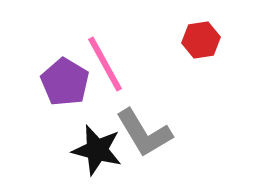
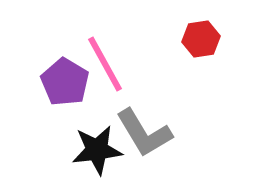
red hexagon: moved 1 px up
black star: rotated 21 degrees counterclockwise
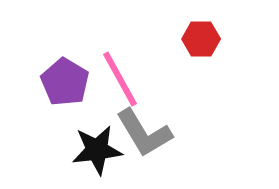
red hexagon: rotated 9 degrees clockwise
pink line: moved 15 px right, 15 px down
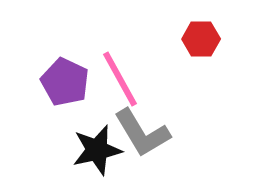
purple pentagon: rotated 6 degrees counterclockwise
gray L-shape: moved 2 px left
black star: rotated 6 degrees counterclockwise
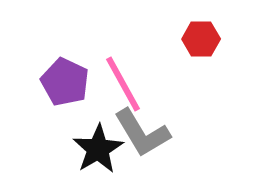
pink line: moved 3 px right, 5 px down
black star: moved 1 px right, 1 px up; rotated 18 degrees counterclockwise
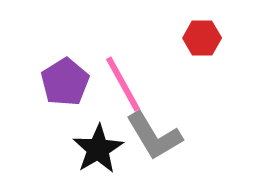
red hexagon: moved 1 px right, 1 px up
purple pentagon: rotated 15 degrees clockwise
gray L-shape: moved 12 px right, 3 px down
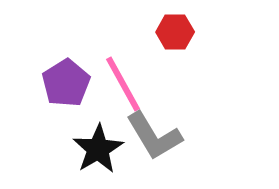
red hexagon: moved 27 px left, 6 px up
purple pentagon: moved 1 px right, 1 px down
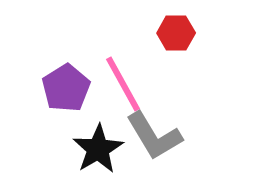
red hexagon: moved 1 px right, 1 px down
purple pentagon: moved 5 px down
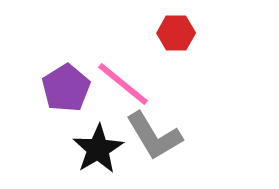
pink line: rotated 22 degrees counterclockwise
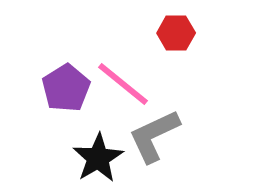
gray L-shape: rotated 96 degrees clockwise
black star: moved 9 px down
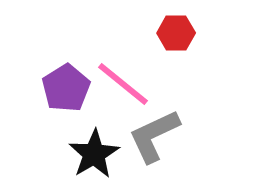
black star: moved 4 px left, 4 px up
